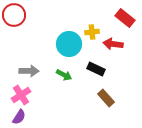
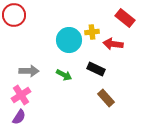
cyan circle: moved 4 px up
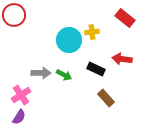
red arrow: moved 9 px right, 15 px down
gray arrow: moved 12 px right, 2 px down
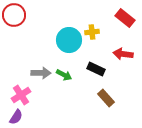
red arrow: moved 1 px right, 5 px up
purple semicircle: moved 3 px left
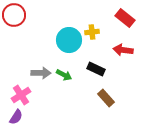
red arrow: moved 4 px up
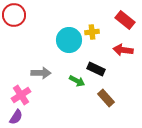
red rectangle: moved 2 px down
green arrow: moved 13 px right, 6 px down
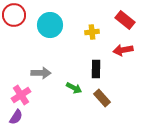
cyan circle: moved 19 px left, 15 px up
red arrow: rotated 18 degrees counterclockwise
black rectangle: rotated 66 degrees clockwise
green arrow: moved 3 px left, 7 px down
brown rectangle: moved 4 px left
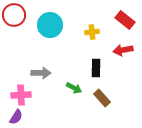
black rectangle: moved 1 px up
pink cross: rotated 30 degrees clockwise
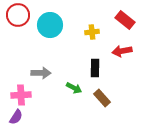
red circle: moved 4 px right
red arrow: moved 1 px left, 1 px down
black rectangle: moved 1 px left
